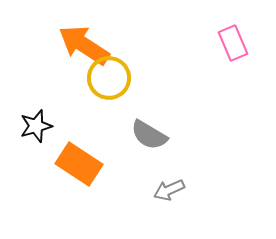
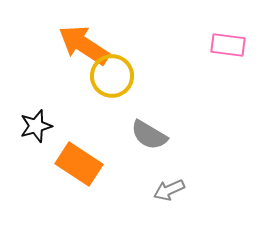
pink rectangle: moved 5 px left, 2 px down; rotated 60 degrees counterclockwise
yellow circle: moved 3 px right, 2 px up
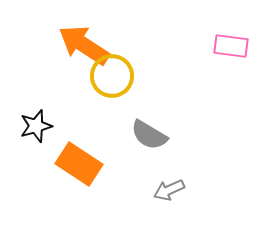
pink rectangle: moved 3 px right, 1 px down
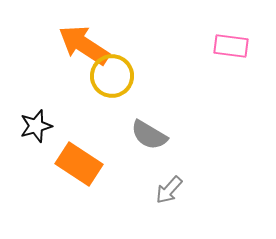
gray arrow: rotated 24 degrees counterclockwise
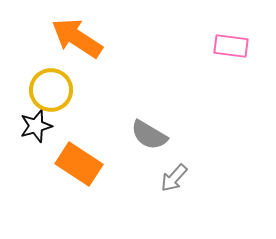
orange arrow: moved 7 px left, 7 px up
yellow circle: moved 61 px left, 14 px down
gray arrow: moved 5 px right, 12 px up
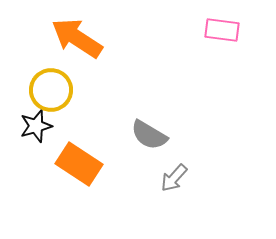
pink rectangle: moved 9 px left, 16 px up
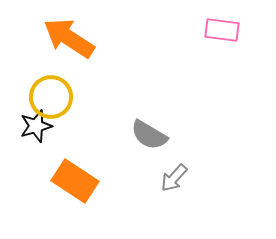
orange arrow: moved 8 px left
yellow circle: moved 7 px down
orange rectangle: moved 4 px left, 17 px down
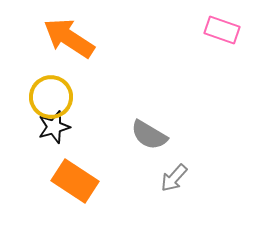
pink rectangle: rotated 12 degrees clockwise
black star: moved 18 px right, 1 px down
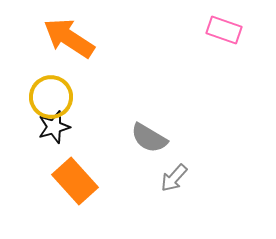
pink rectangle: moved 2 px right
gray semicircle: moved 3 px down
orange rectangle: rotated 15 degrees clockwise
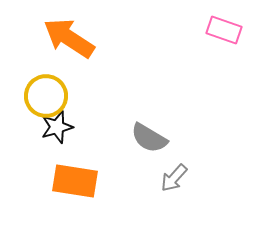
yellow circle: moved 5 px left, 1 px up
black star: moved 3 px right
orange rectangle: rotated 39 degrees counterclockwise
